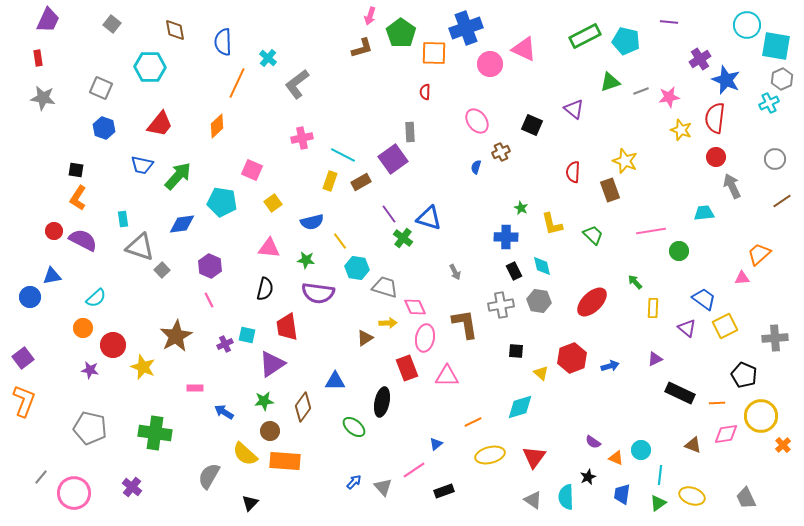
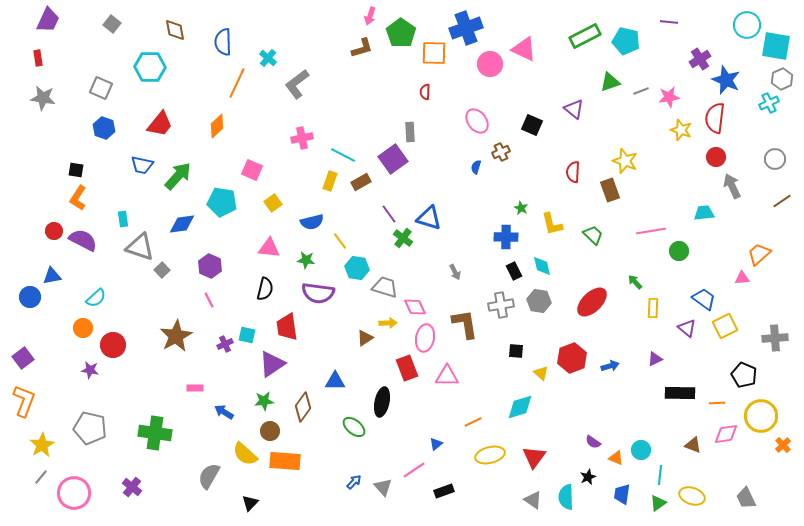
yellow star at (143, 367): moved 101 px left, 78 px down; rotated 20 degrees clockwise
black rectangle at (680, 393): rotated 24 degrees counterclockwise
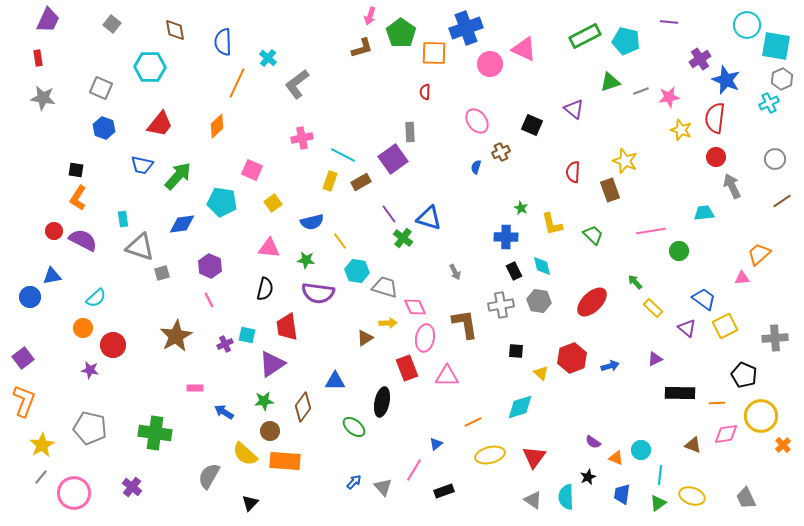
cyan hexagon at (357, 268): moved 3 px down
gray square at (162, 270): moved 3 px down; rotated 28 degrees clockwise
yellow rectangle at (653, 308): rotated 48 degrees counterclockwise
pink line at (414, 470): rotated 25 degrees counterclockwise
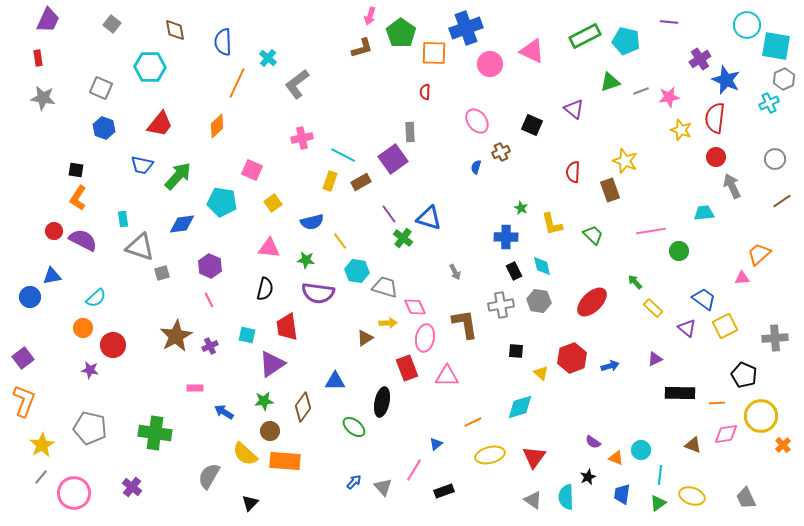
pink triangle at (524, 49): moved 8 px right, 2 px down
gray hexagon at (782, 79): moved 2 px right
purple cross at (225, 344): moved 15 px left, 2 px down
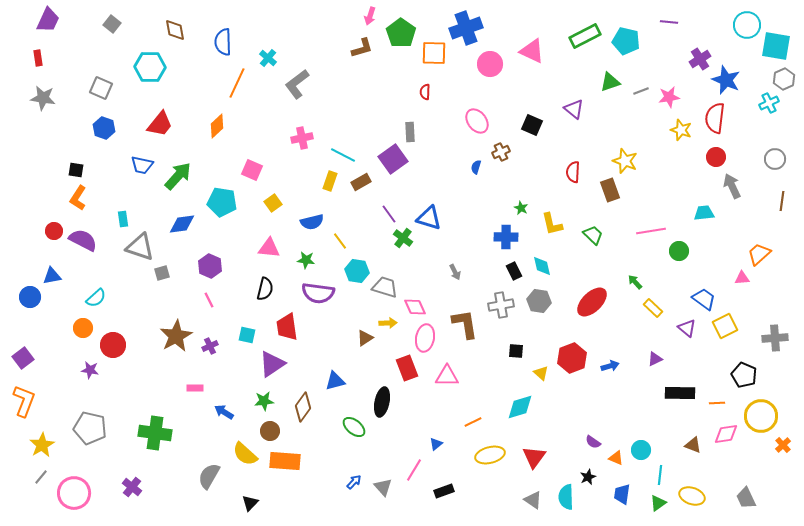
brown line at (782, 201): rotated 48 degrees counterclockwise
blue triangle at (335, 381): rotated 15 degrees counterclockwise
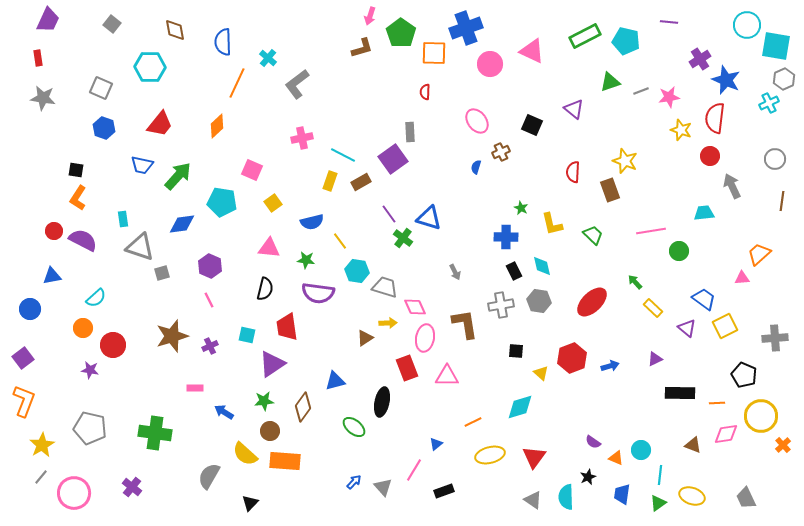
red circle at (716, 157): moved 6 px left, 1 px up
blue circle at (30, 297): moved 12 px down
brown star at (176, 336): moved 4 px left; rotated 12 degrees clockwise
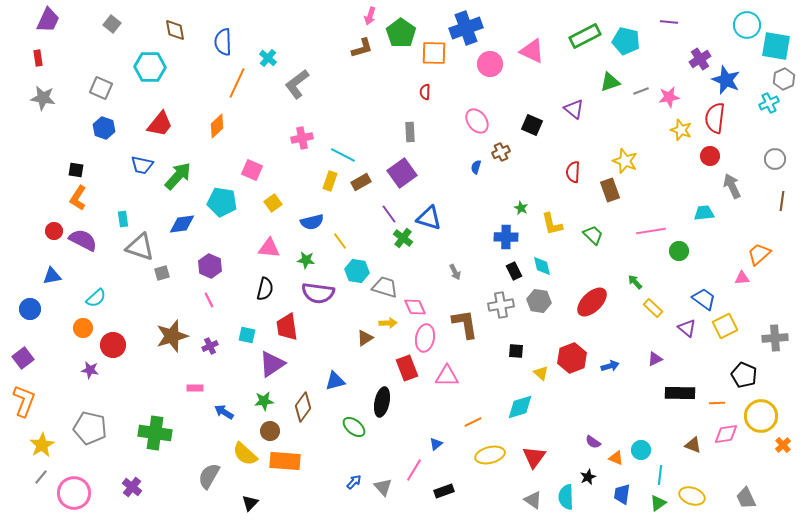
purple square at (393, 159): moved 9 px right, 14 px down
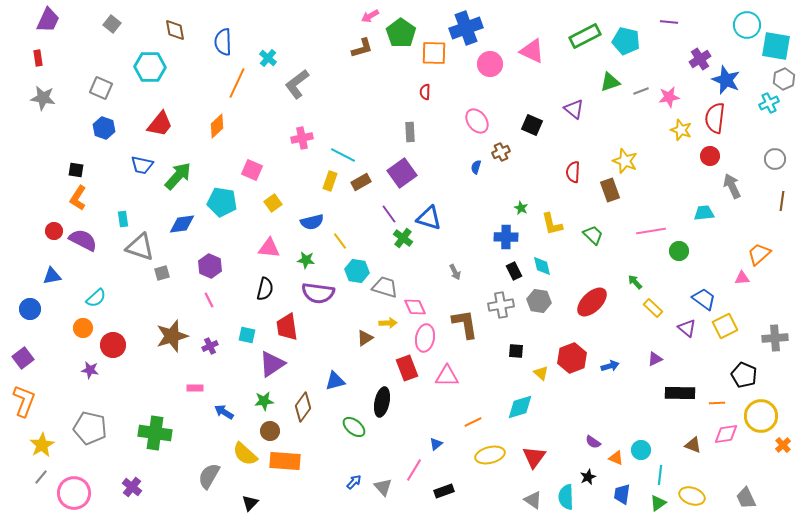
pink arrow at (370, 16): rotated 42 degrees clockwise
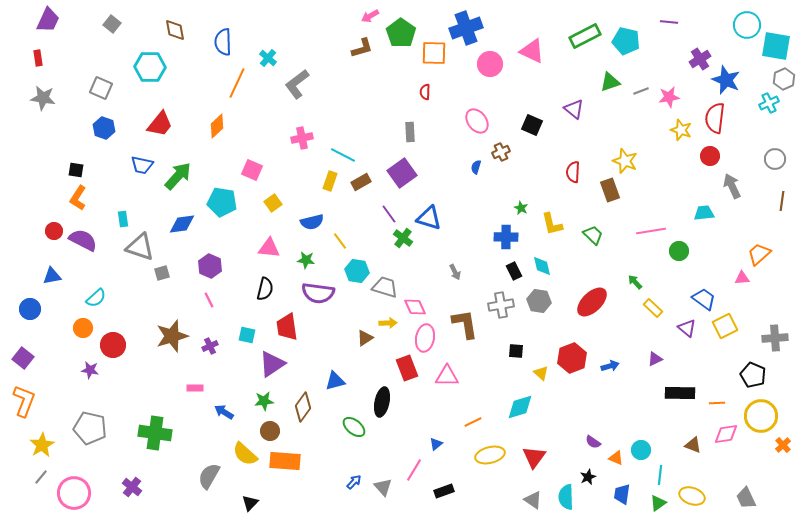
purple square at (23, 358): rotated 15 degrees counterclockwise
black pentagon at (744, 375): moved 9 px right
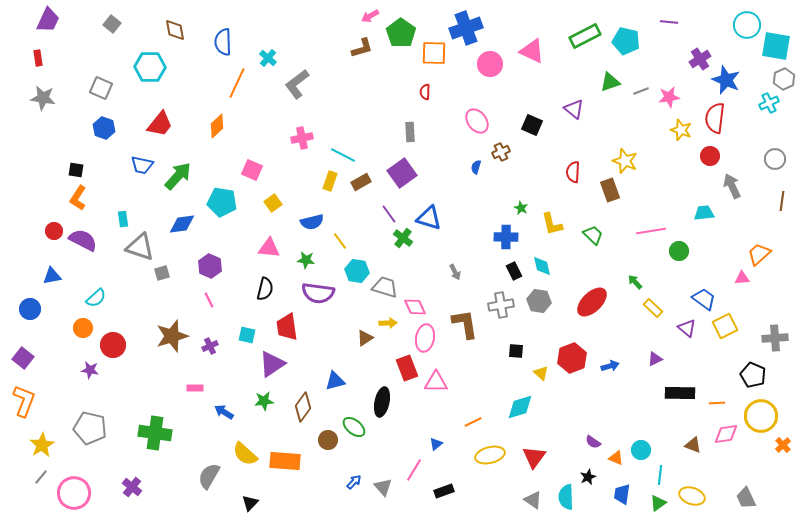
pink triangle at (447, 376): moved 11 px left, 6 px down
brown circle at (270, 431): moved 58 px right, 9 px down
